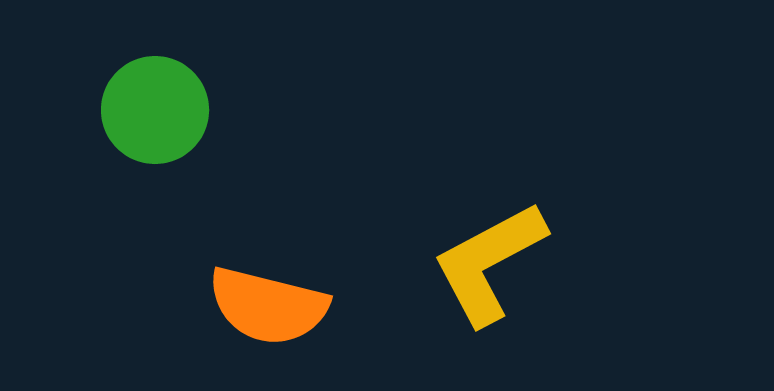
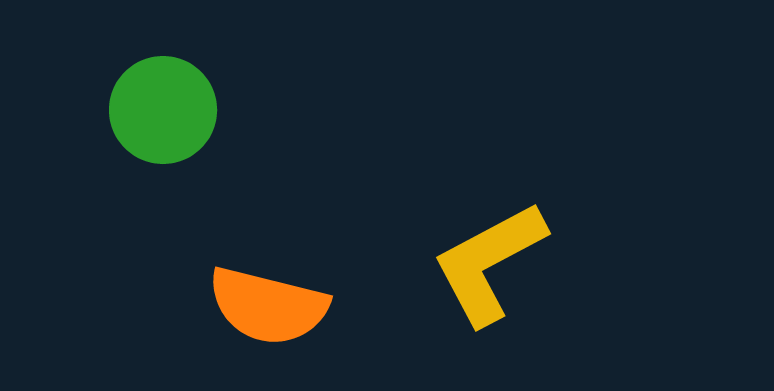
green circle: moved 8 px right
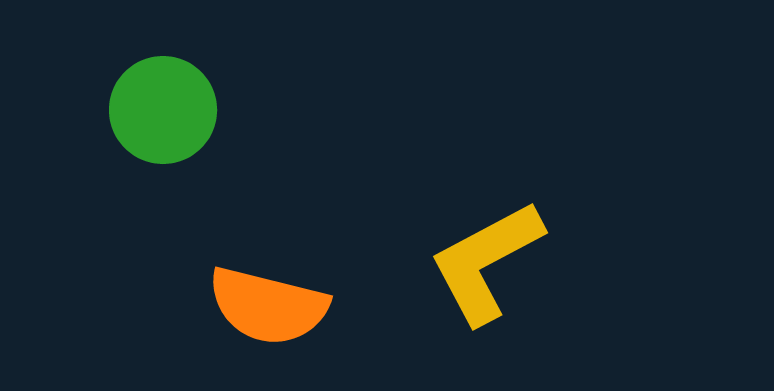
yellow L-shape: moved 3 px left, 1 px up
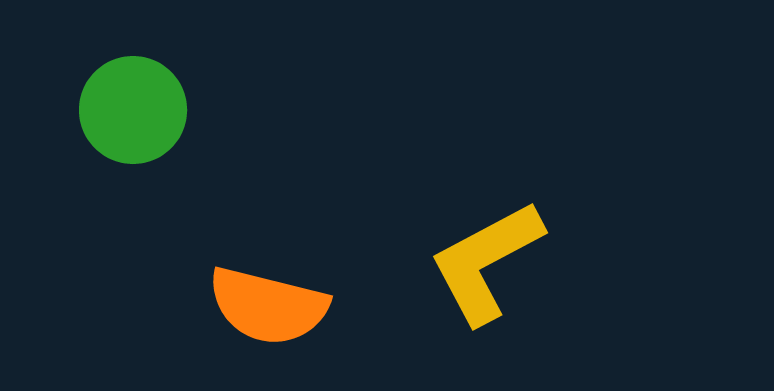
green circle: moved 30 px left
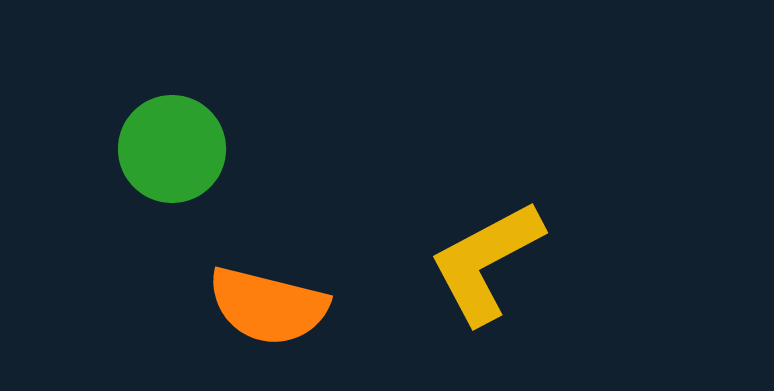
green circle: moved 39 px right, 39 px down
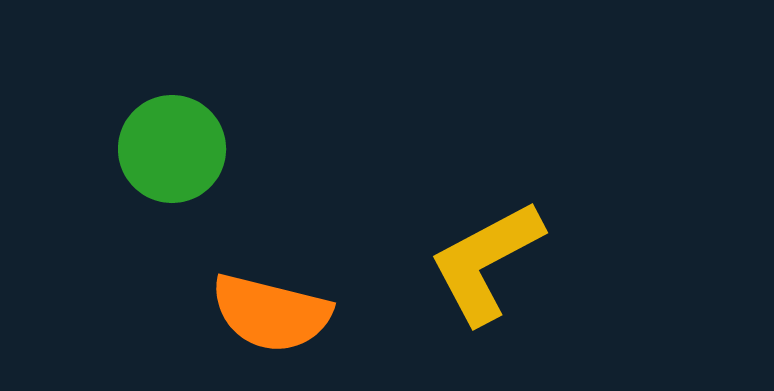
orange semicircle: moved 3 px right, 7 px down
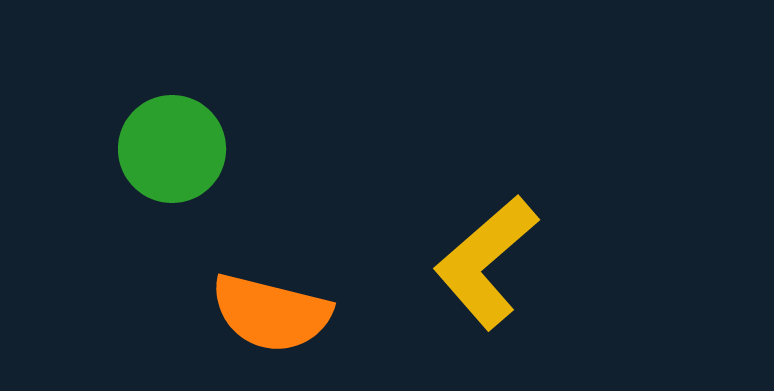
yellow L-shape: rotated 13 degrees counterclockwise
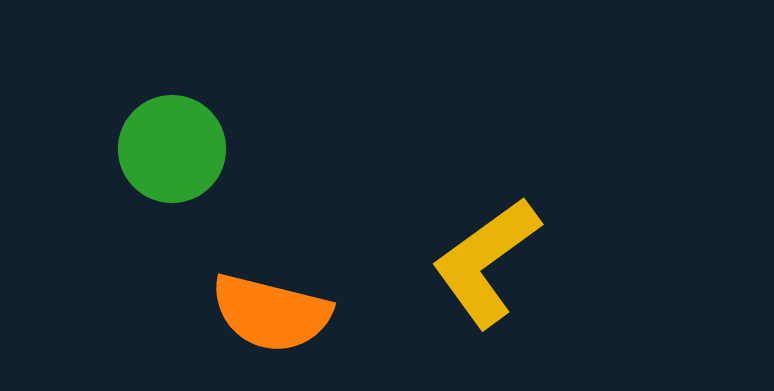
yellow L-shape: rotated 5 degrees clockwise
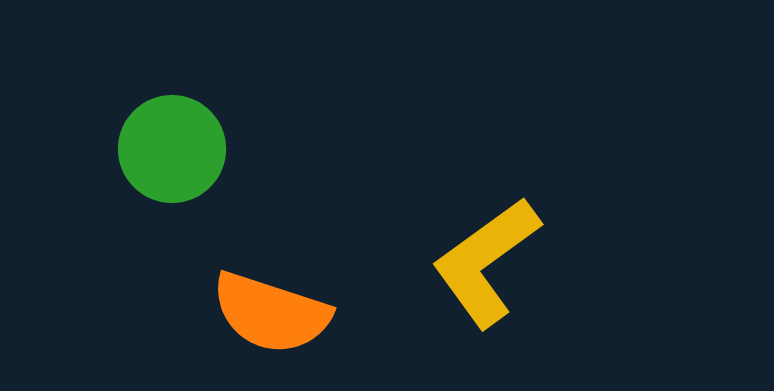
orange semicircle: rotated 4 degrees clockwise
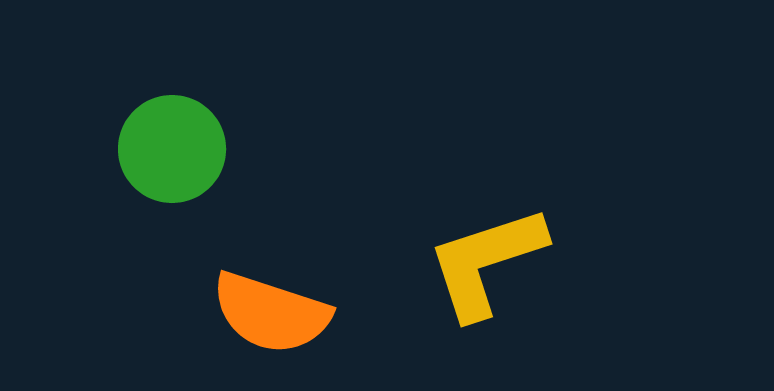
yellow L-shape: rotated 18 degrees clockwise
